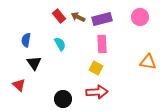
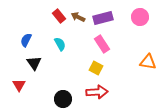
purple rectangle: moved 1 px right, 1 px up
blue semicircle: rotated 16 degrees clockwise
pink rectangle: rotated 30 degrees counterclockwise
red triangle: rotated 16 degrees clockwise
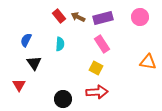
cyan semicircle: rotated 32 degrees clockwise
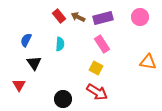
red arrow: rotated 35 degrees clockwise
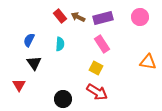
red rectangle: moved 1 px right
blue semicircle: moved 3 px right
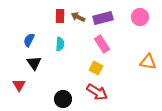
red rectangle: rotated 40 degrees clockwise
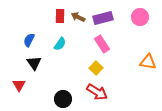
cyan semicircle: rotated 32 degrees clockwise
yellow square: rotated 16 degrees clockwise
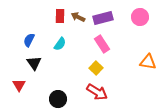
black circle: moved 5 px left
